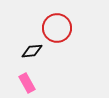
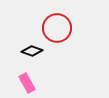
black diamond: rotated 25 degrees clockwise
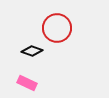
pink rectangle: rotated 36 degrees counterclockwise
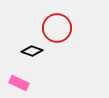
pink rectangle: moved 8 px left
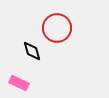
black diamond: rotated 55 degrees clockwise
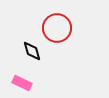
pink rectangle: moved 3 px right
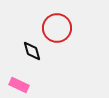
pink rectangle: moved 3 px left, 2 px down
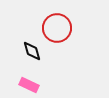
pink rectangle: moved 10 px right
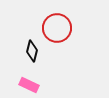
black diamond: rotated 30 degrees clockwise
